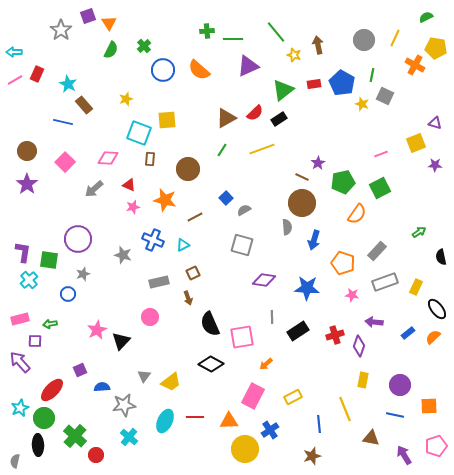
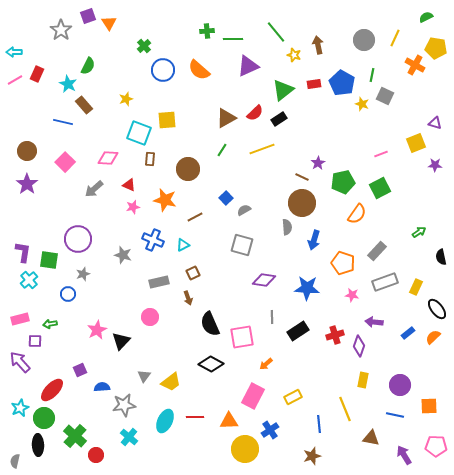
green semicircle at (111, 50): moved 23 px left, 16 px down
pink pentagon at (436, 446): rotated 20 degrees clockwise
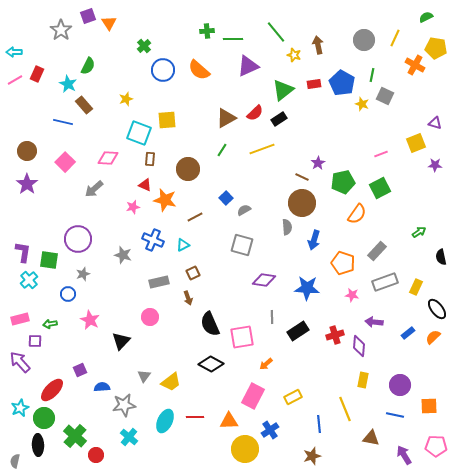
red triangle at (129, 185): moved 16 px right
pink star at (97, 330): moved 7 px left, 10 px up; rotated 18 degrees counterclockwise
purple diamond at (359, 346): rotated 15 degrees counterclockwise
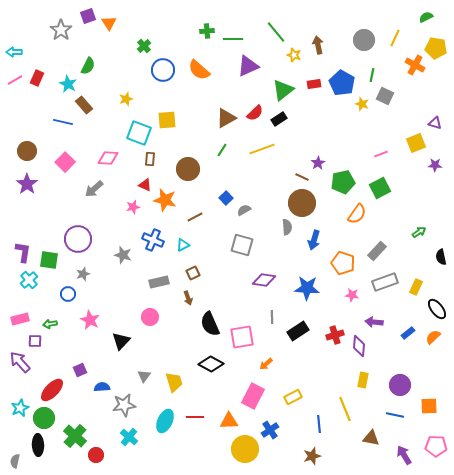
red rectangle at (37, 74): moved 4 px down
yellow trapezoid at (171, 382): moved 3 px right; rotated 70 degrees counterclockwise
